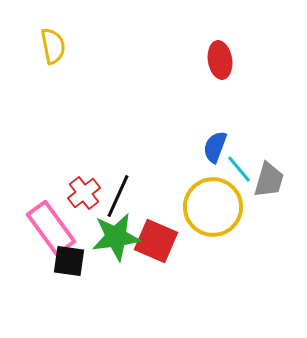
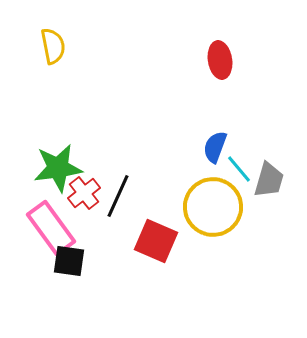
green star: moved 58 px left, 69 px up
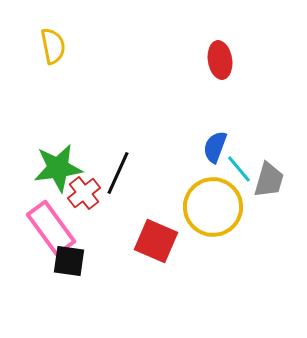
black line: moved 23 px up
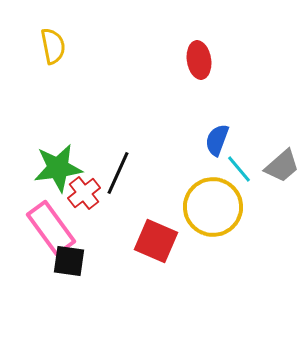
red ellipse: moved 21 px left
blue semicircle: moved 2 px right, 7 px up
gray trapezoid: moved 13 px right, 14 px up; rotated 33 degrees clockwise
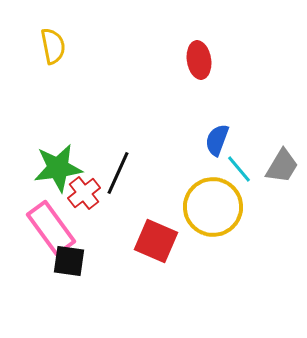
gray trapezoid: rotated 18 degrees counterclockwise
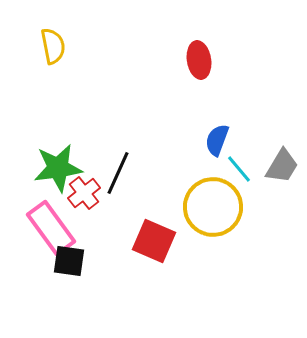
red square: moved 2 px left
